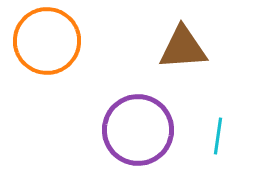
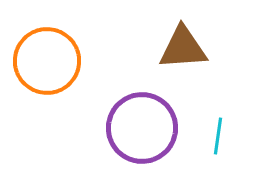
orange circle: moved 20 px down
purple circle: moved 4 px right, 2 px up
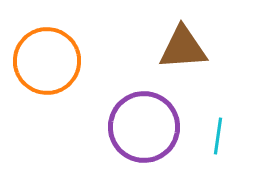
purple circle: moved 2 px right, 1 px up
